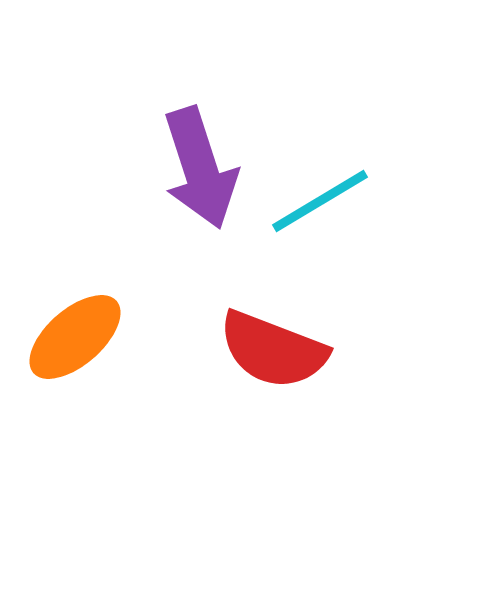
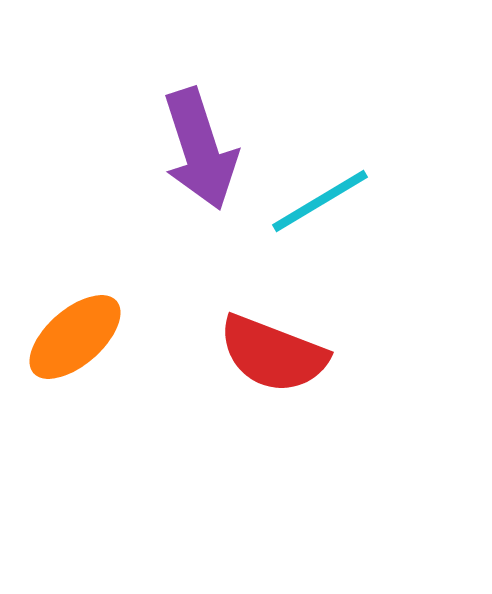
purple arrow: moved 19 px up
red semicircle: moved 4 px down
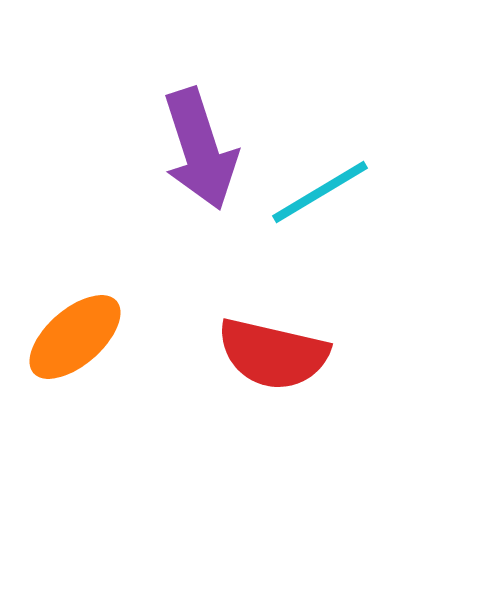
cyan line: moved 9 px up
red semicircle: rotated 8 degrees counterclockwise
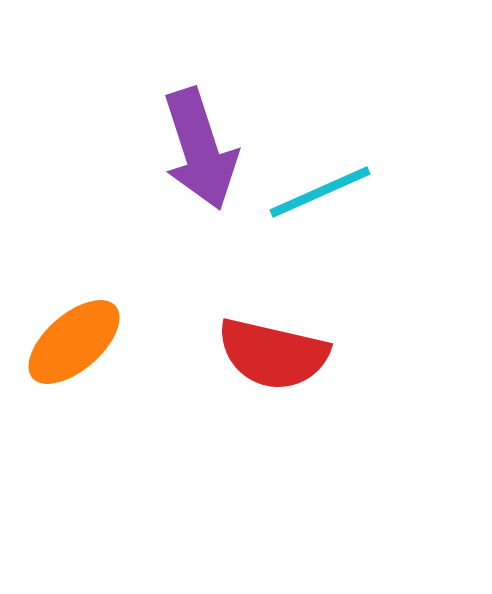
cyan line: rotated 7 degrees clockwise
orange ellipse: moved 1 px left, 5 px down
